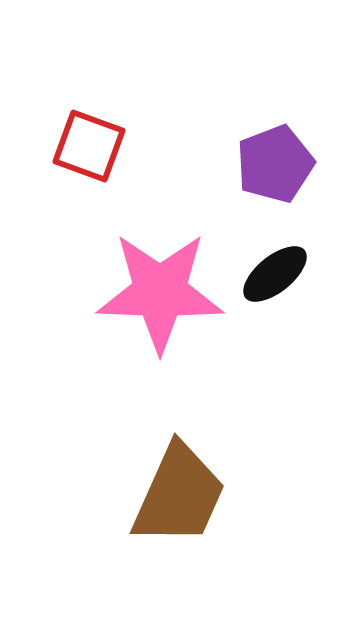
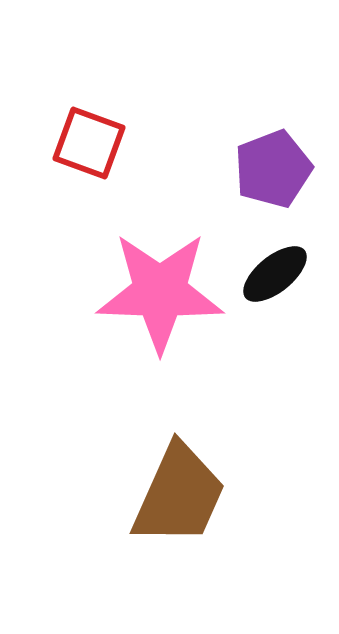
red square: moved 3 px up
purple pentagon: moved 2 px left, 5 px down
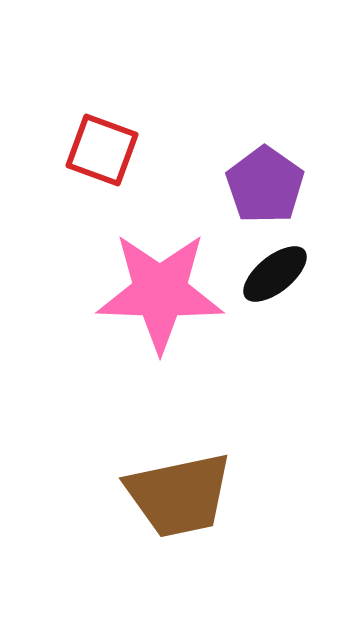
red square: moved 13 px right, 7 px down
purple pentagon: moved 8 px left, 16 px down; rotated 16 degrees counterclockwise
brown trapezoid: rotated 54 degrees clockwise
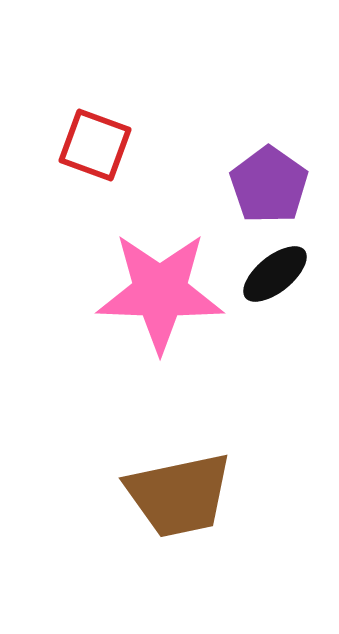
red square: moved 7 px left, 5 px up
purple pentagon: moved 4 px right
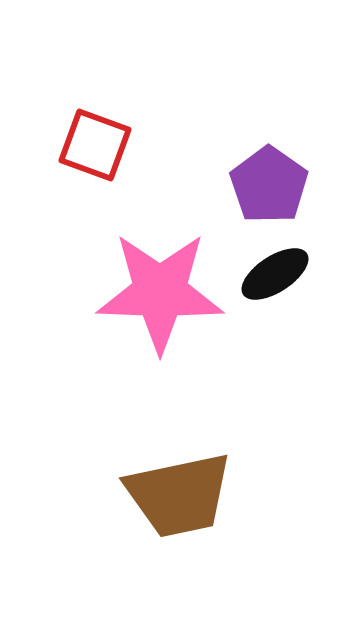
black ellipse: rotated 6 degrees clockwise
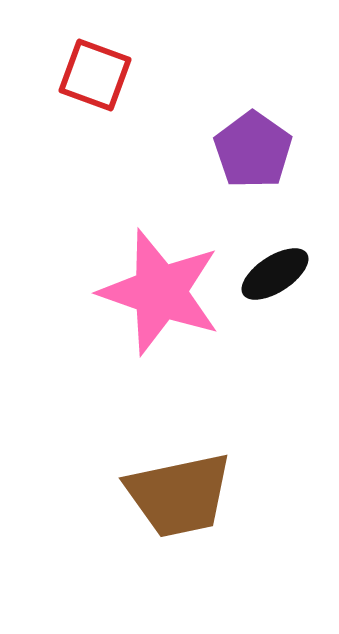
red square: moved 70 px up
purple pentagon: moved 16 px left, 35 px up
pink star: rotated 17 degrees clockwise
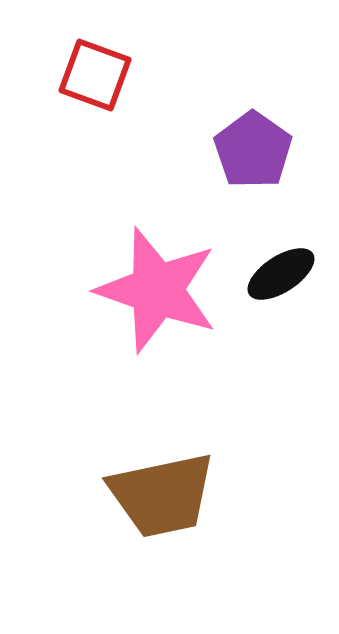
black ellipse: moved 6 px right
pink star: moved 3 px left, 2 px up
brown trapezoid: moved 17 px left
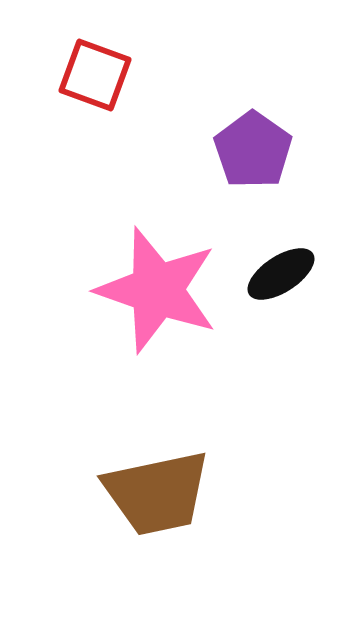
brown trapezoid: moved 5 px left, 2 px up
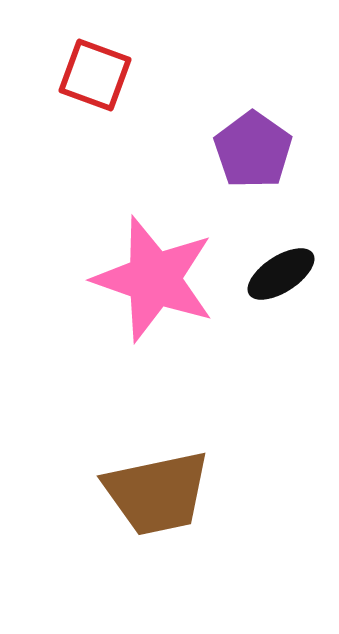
pink star: moved 3 px left, 11 px up
